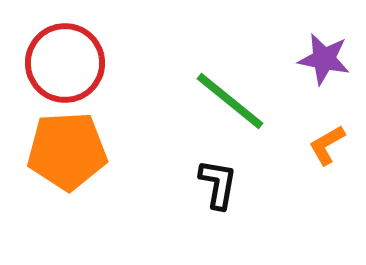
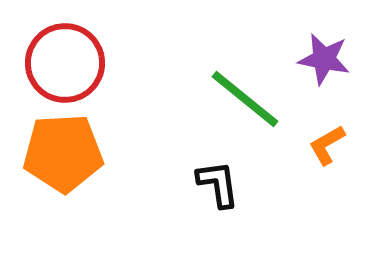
green line: moved 15 px right, 2 px up
orange pentagon: moved 4 px left, 2 px down
black L-shape: rotated 18 degrees counterclockwise
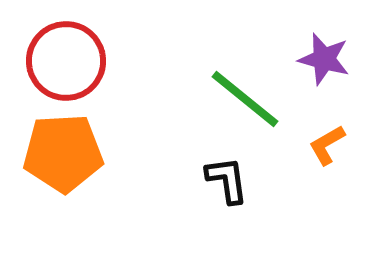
purple star: rotated 4 degrees clockwise
red circle: moved 1 px right, 2 px up
black L-shape: moved 9 px right, 4 px up
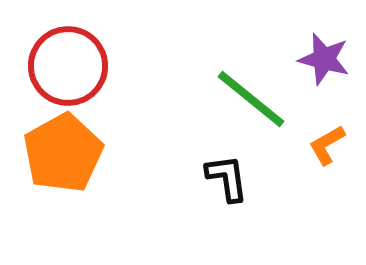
red circle: moved 2 px right, 5 px down
green line: moved 6 px right
orange pentagon: rotated 26 degrees counterclockwise
black L-shape: moved 2 px up
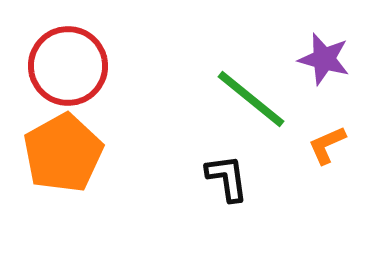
orange L-shape: rotated 6 degrees clockwise
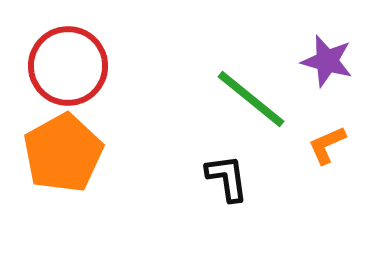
purple star: moved 3 px right, 2 px down
